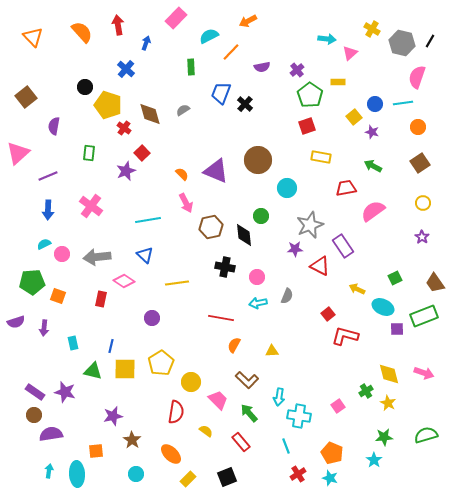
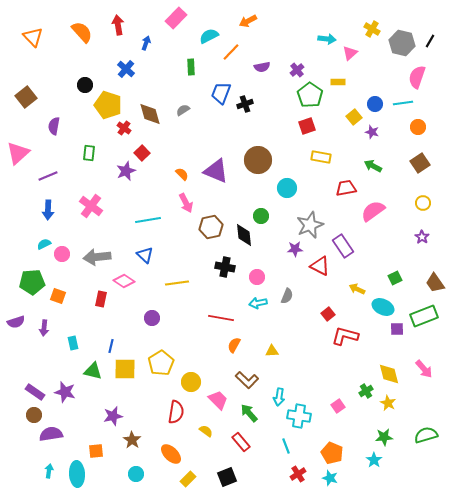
black circle at (85, 87): moved 2 px up
black cross at (245, 104): rotated 28 degrees clockwise
pink arrow at (424, 373): moved 4 px up; rotated 30 degrees clockwise
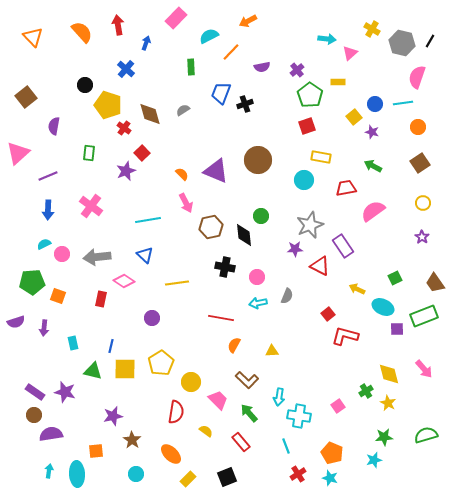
cyan circle at (287, 188): moved 17 px right, 8 px up
cyan star at (374, 460): rotated 21 degrees clockwise
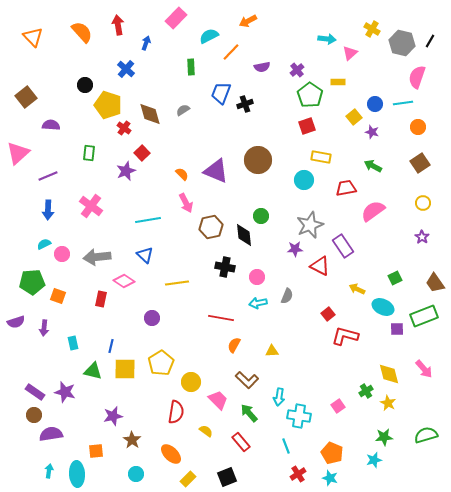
purple semicircle at (54, 126): moved 3 px left, 1 px up; rotated 84 degrees clockwise
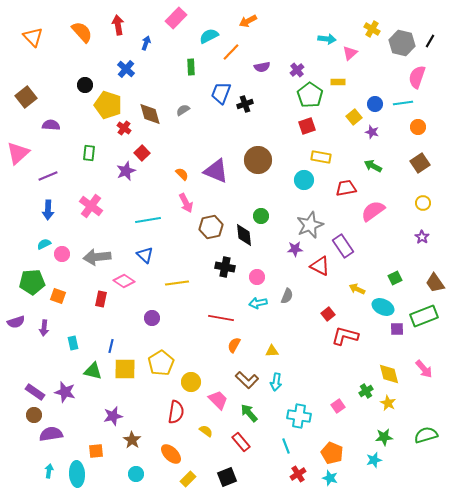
cyan arrow at (279, 397): moved 3 px left, 15 px up
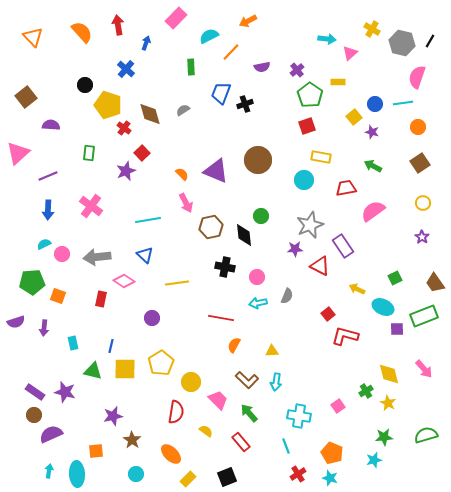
purple semicircle at (51, 434): rotated 15 degrees counterclockwise
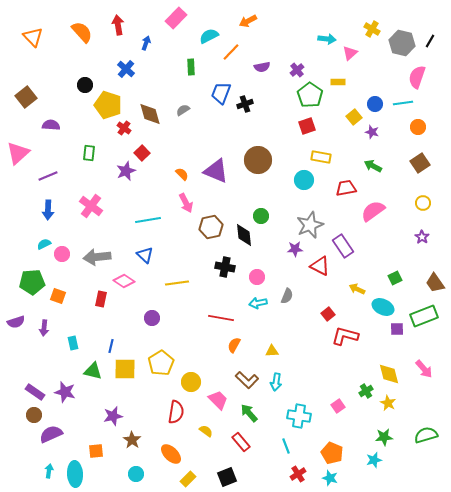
cyan ellipse at (77, 474): moved 2 px left
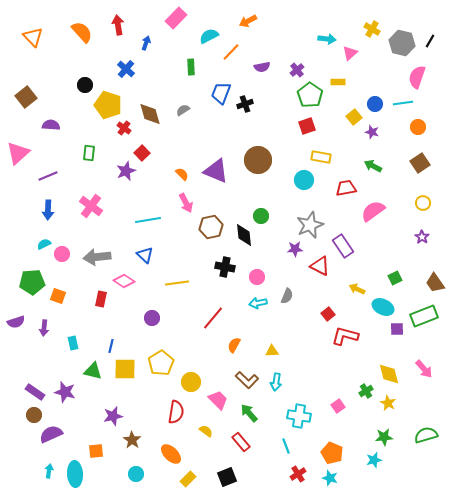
red line at (221, 318): moved 8 px left; rotated 60 degrees counterclockwise
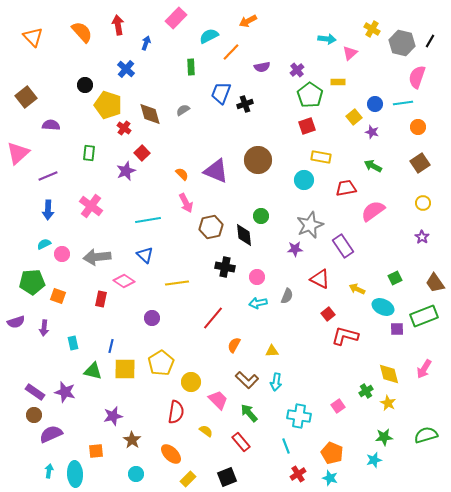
red triangle at (320, 266): moved 13 px down
pink arrow at (424, 369): rotated 72 degrees clockwise
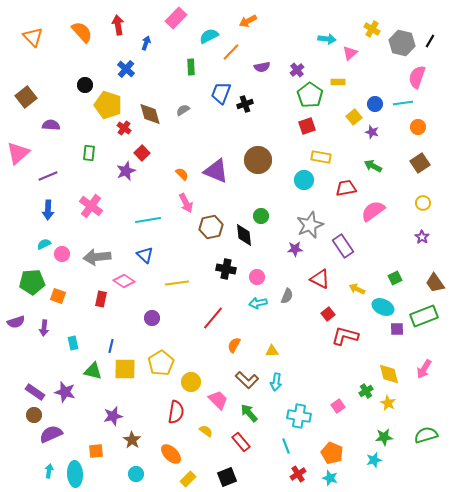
black cross at (225, 267): moved 1 px right, 2 px down
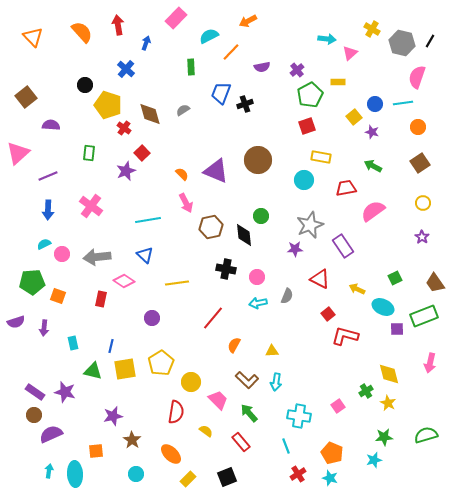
green pentagon at (310, 95): rotated 10 degrees clockwise
yellow square at (125, 369): rotated 10 degrees counterclockwise
pink arrow at (424, 369): moved 6 px right, 6 px up; rotated 18 degrees counterclockwise
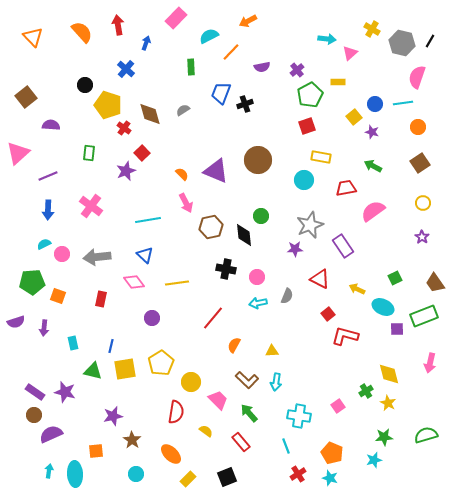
pink diamond at (124, 281): moved 10 px right, 1 px down; rotated 20 degrees clockwise
